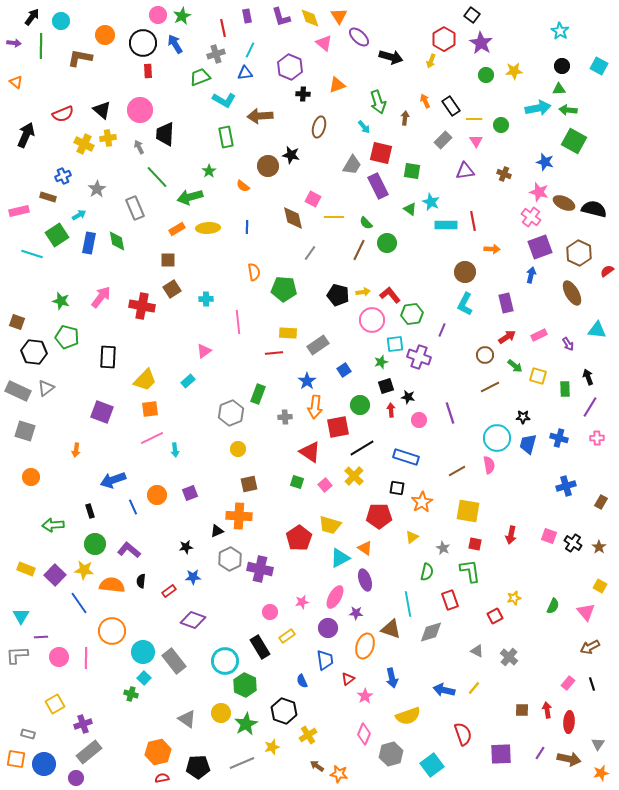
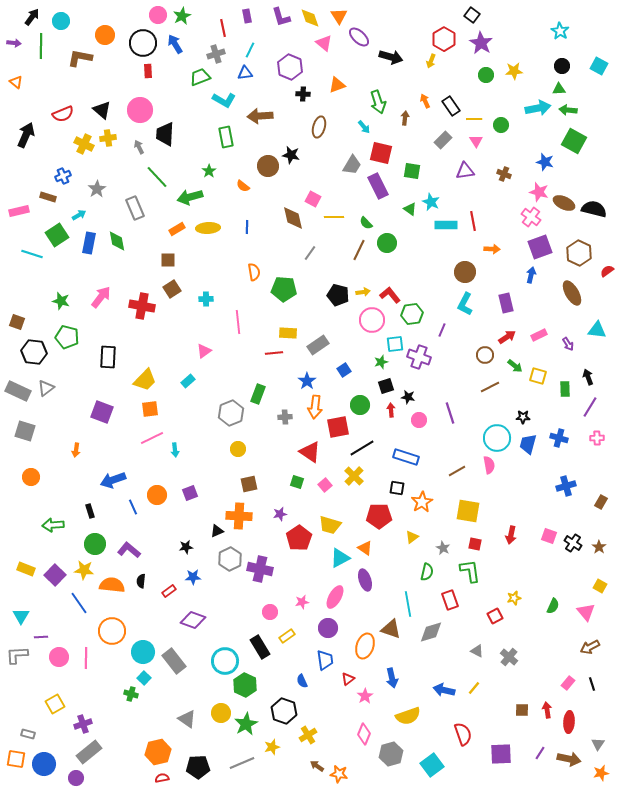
purple star at (356, 613): moved 76 px left, 99 px up; rotated 16 degrees counterclockwise
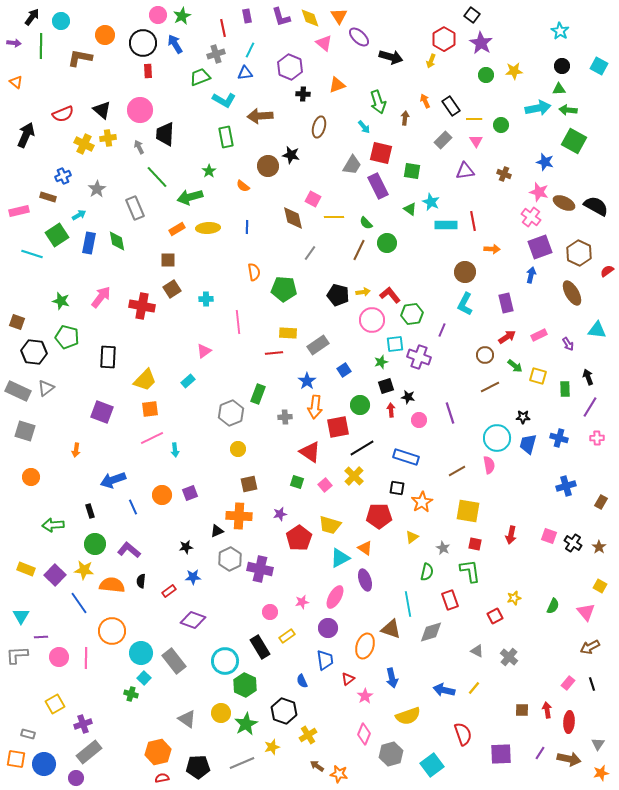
black semicircle at (594, 209): moved 2 px right, 3 px up; rotated 15 degrees clockwise
orange circle at (157, 495): moved 5 px right
cyan circle at (143, 652): moved 2 px left, 1 px down
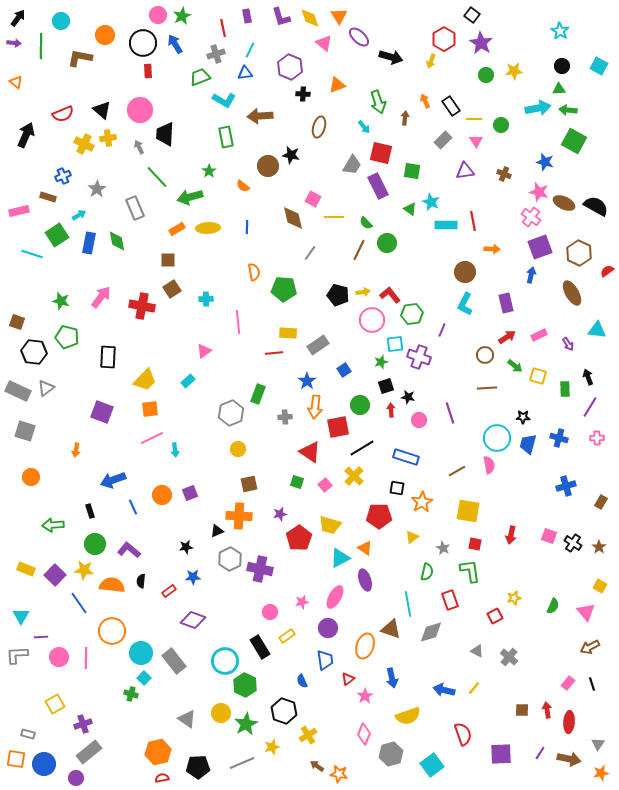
black arrow at (32, 17): moved 14 px left, 1 px down
brown line at (490, 387): moved 3 px left, 1 px down; rotated 24 degrees clockwise
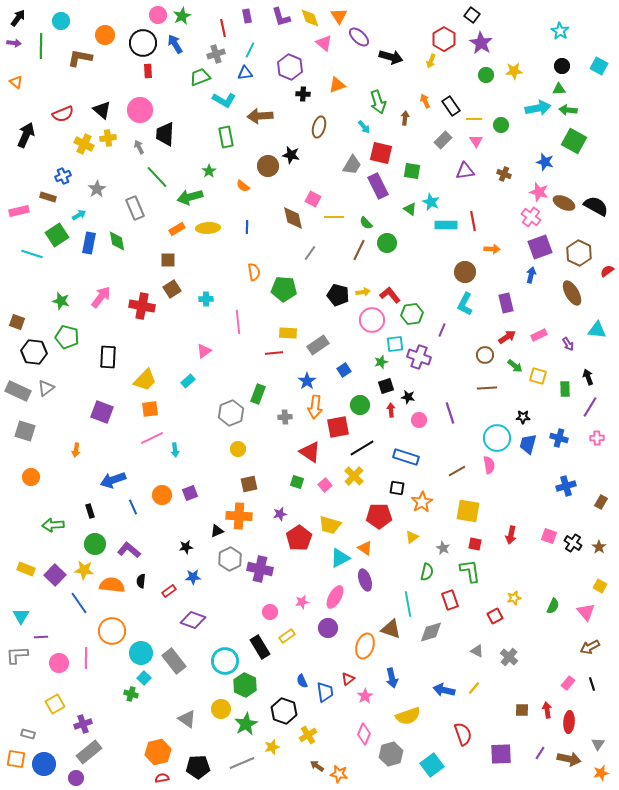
pink circle at (59, 657): moved 6 px down
blue trapezoid at (325, 660): moved 32 px down
yellow circle at (221, 713): moved 4 px up
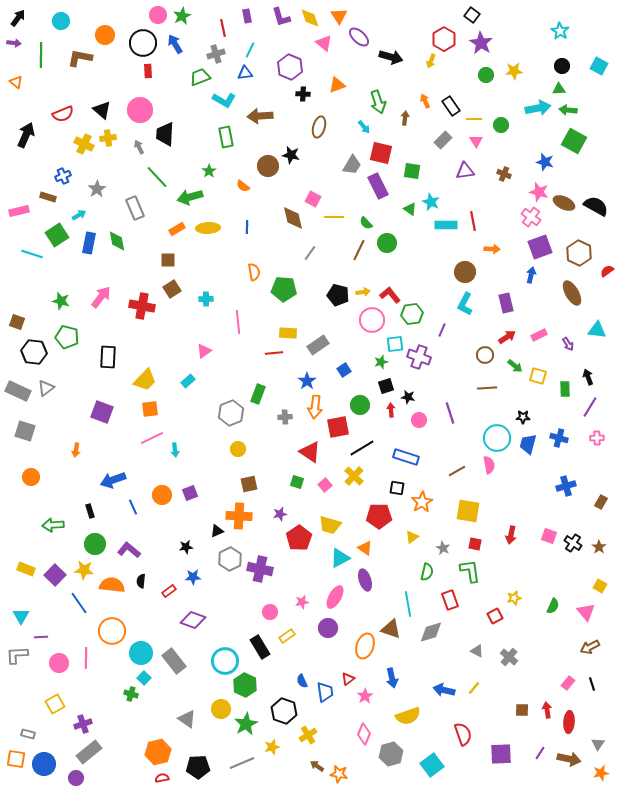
green line at (41, 46): moved 9 px down
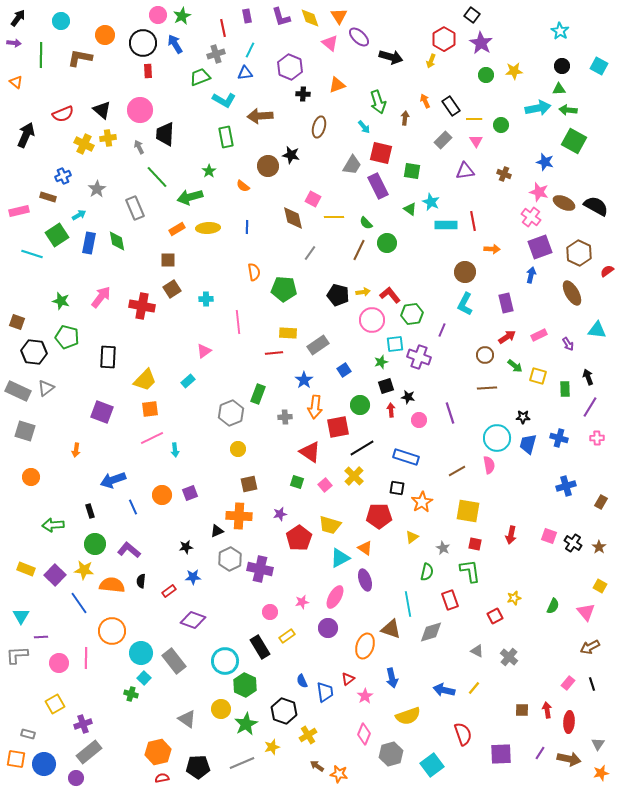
pink triangle at (324, 43): moved 6 px right
blue star at (307, 381): moved 3 px left, 1 px up
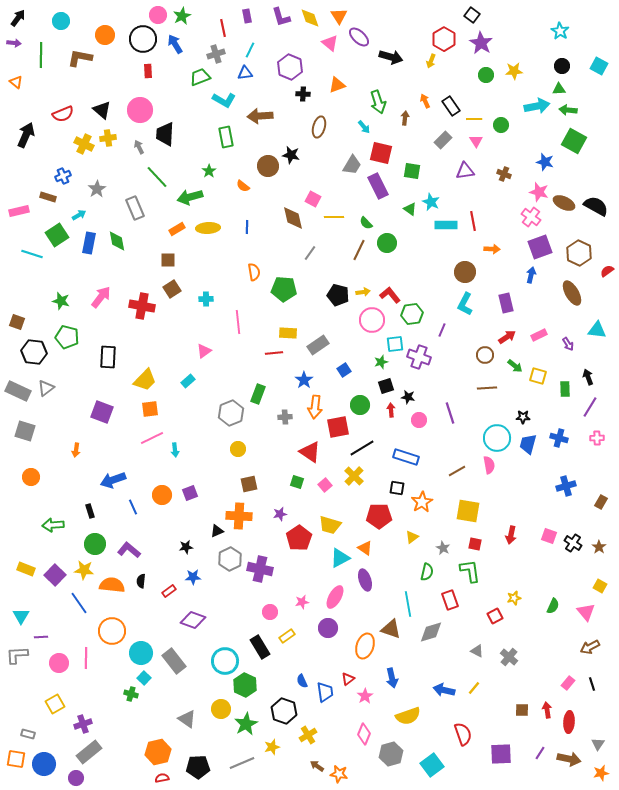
black circle at (143, 43): moved 4 px up
cyan arrow at (538, 108): moved 1 px left, 2 px up
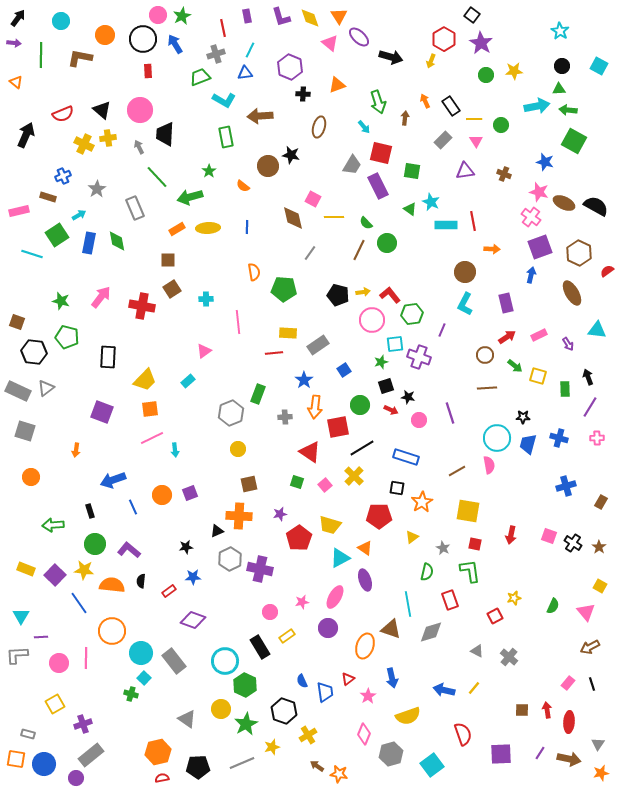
red arrow at (391, 410): rotated 120 degrees clockwise
pink star at (365, 696): moved 3 px right
gray rectangle at (89, 752): moved 2 px right, 3 px down
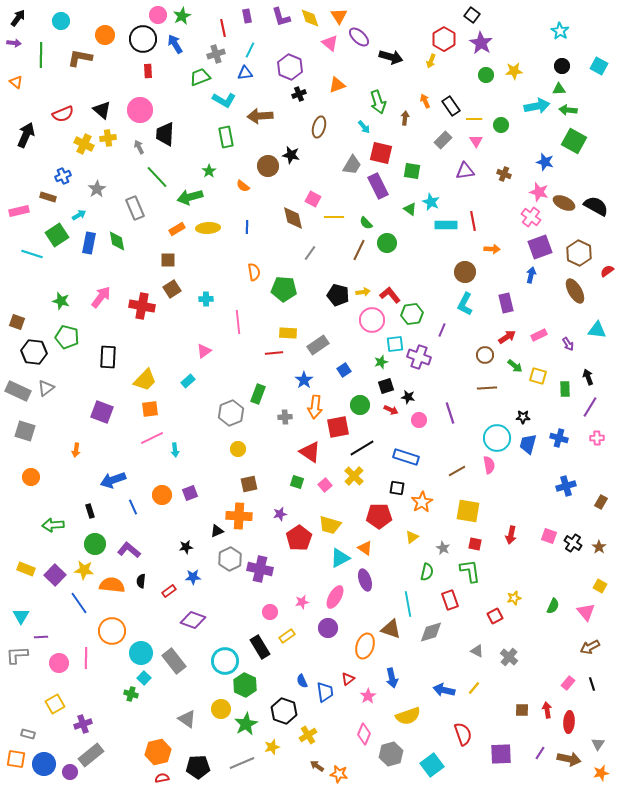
black cross at (303, 94): moved 4 px left; rotated 24 degrees counterclockwise
brown ellipse at (572, 293): moved 3 px right, 2 px up
purple circle at (76, 778): moved 6 px left, 6 px up
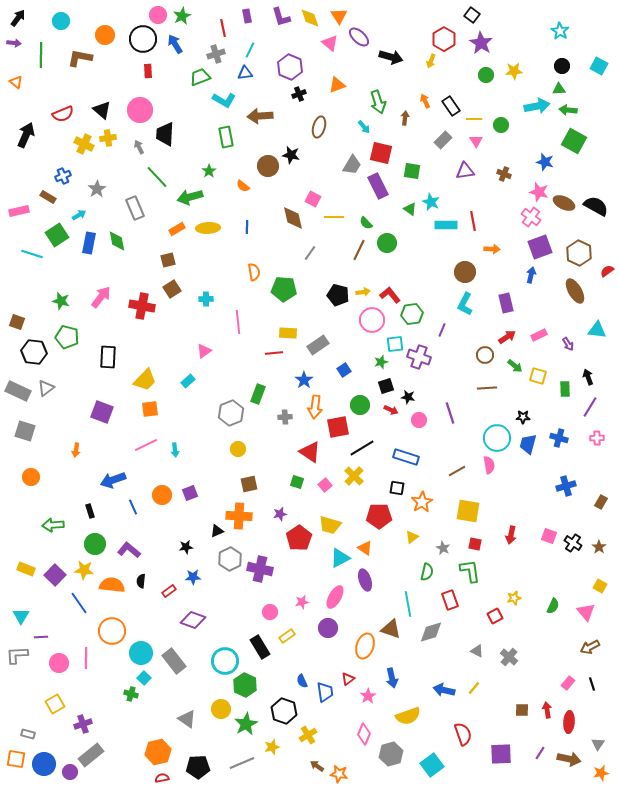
brown rectangle at (48, 197): rotated 14 degrees clockwise
brown square at (168, 260): rotated 14 degrees counterclockwise
pink line at (152, 438): moved 6 px left, 7 px down
